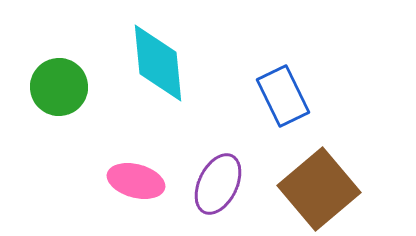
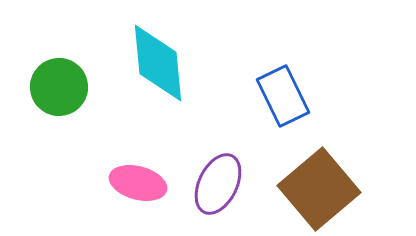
pink ellipse: moved 2 px right, 2 px down
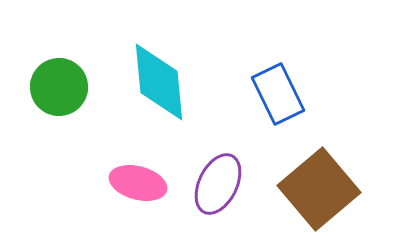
cyan diamond: moved 1 px right, 19 px down
blue rectangle: moved 5 px left, 2 px up
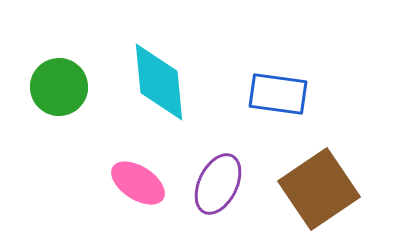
blue rectangle: rotated 56 degrees counterclockwise
pink ellipse: rotated 18 degrees clockwise
brown square: rotated 6 degrees clockwise
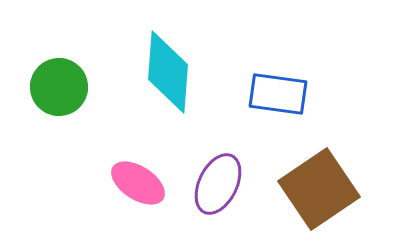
cyan diamond: moved 9 px right, 10 px up; rotated 10 degrees clockwise
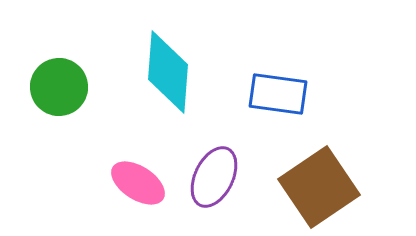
purple ellipse: moved 4 px left, 7 px up
brown square: moved 2 px up
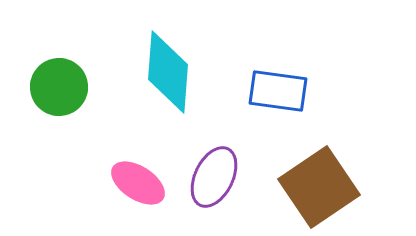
blue rectangle: moved 3 px up
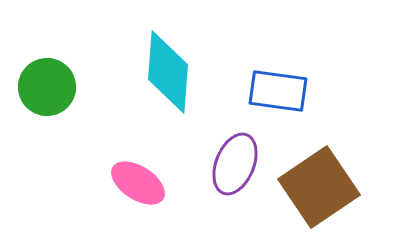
green circle: moved 12 px left
purple ellipse: moved 21 px right, 13 px up; rotated 4 degrees counterclockwise
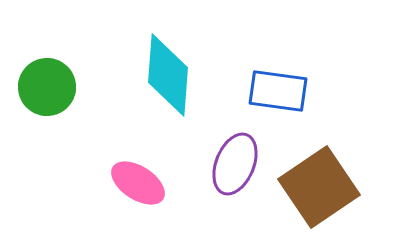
cyan diamond: moved 3 px down
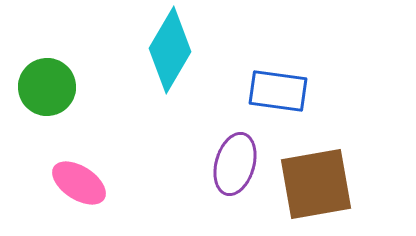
cyan diamond: moved 2 px right, 25 px up; rotated 26 degrees clockwise
purple ellipse: rotated 6 degrees counterclockwise
pink ellipse: moved 59 px left
brown square: moved 3 px left, 3 px up; rotated 24 degrees clockwise
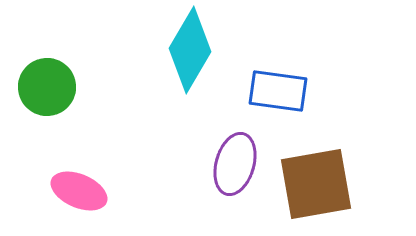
cyan diamond: moved 20 px right
pink ellipse: moved 8 px down; rotated 10 degrees counterclockwise
